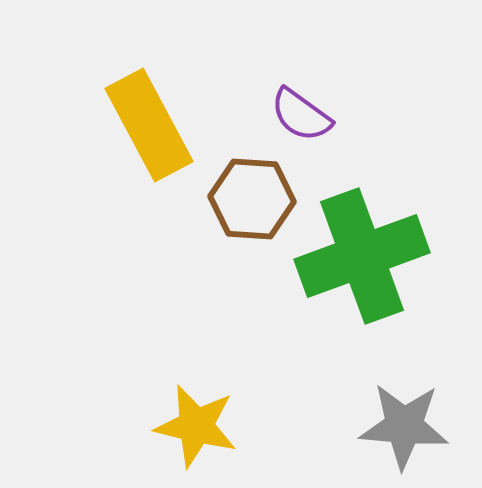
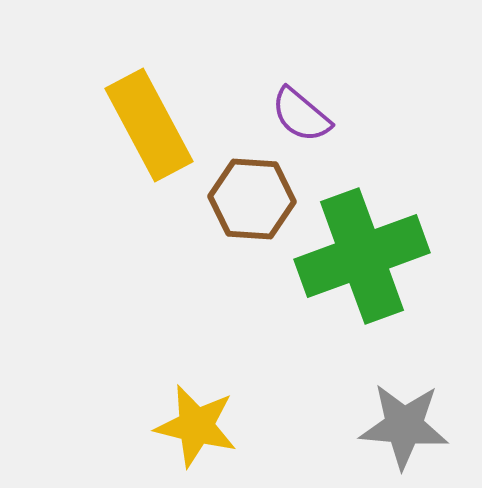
purple semicircle: rotated 4 degrees clockwise
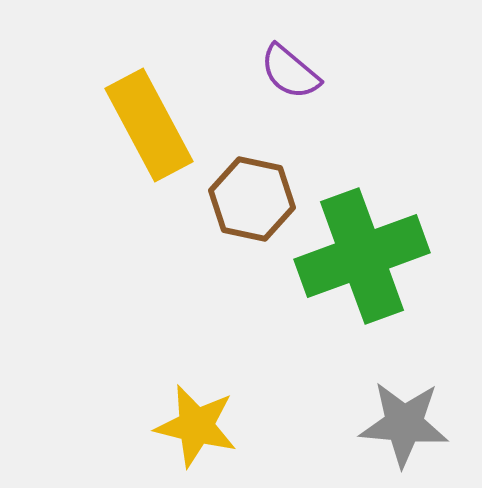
purple semicircle: moved 11 px left, 43 px up
brown hexagon: rotated 8 degrees clockwise
gray star: moved 2 px up
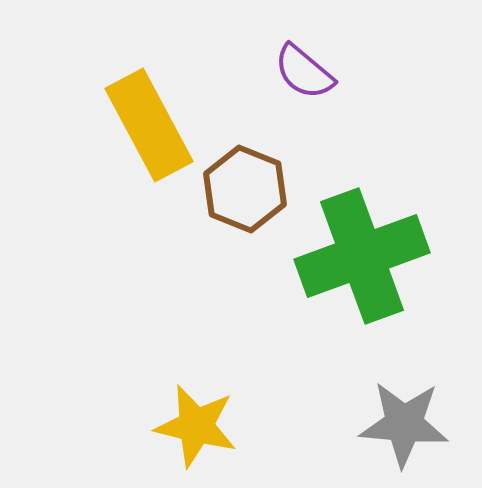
purple semicircle: moved 14 px right
brown hexagon: moved 7 px left, 10 px up; rotated 10 degrees clockwise
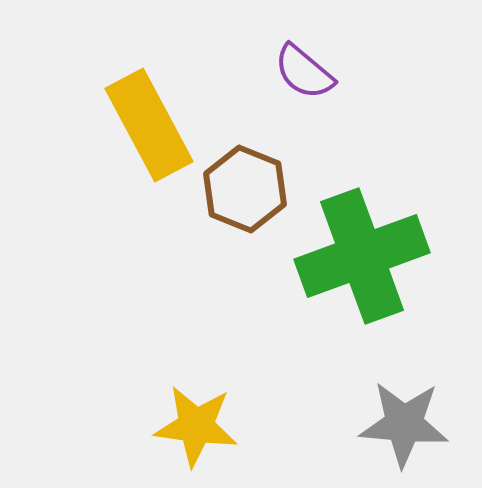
yellow star: rotated 6 degrees counterclockwise
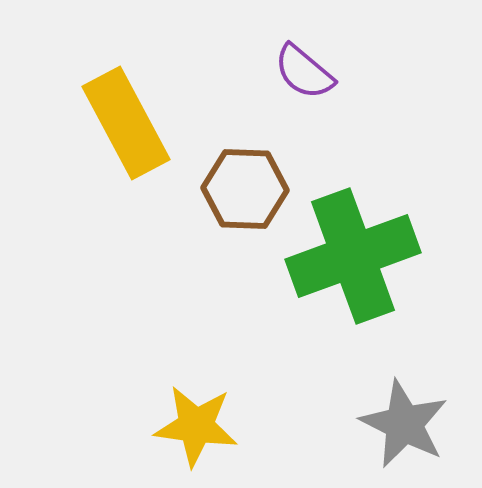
yellow rectangle: moved 23 px left, 2 px up
brown hexagon: rotated 20 degrees counterclockwise
green cross: moved 9 px left
gray star: rotated 22 degrees clockwise
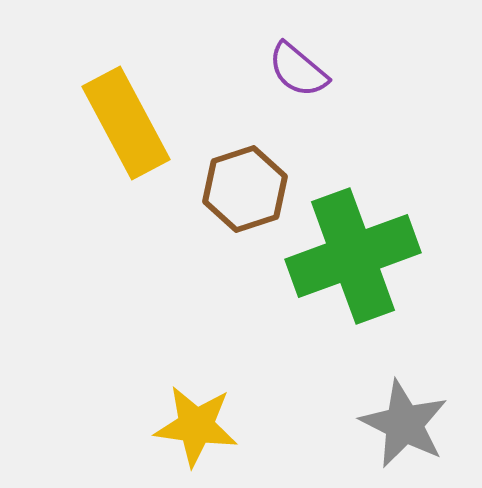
purple semicircle: moved 6 px left, 2 px up
brown hexagon: rotated 20 degrees counterclockwise
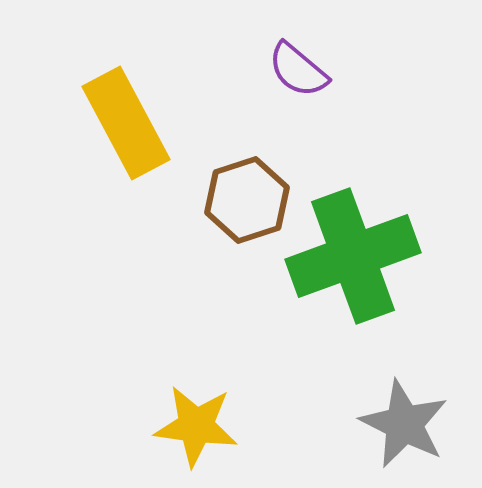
brown hexagon: moved 2 px right, 11 px down
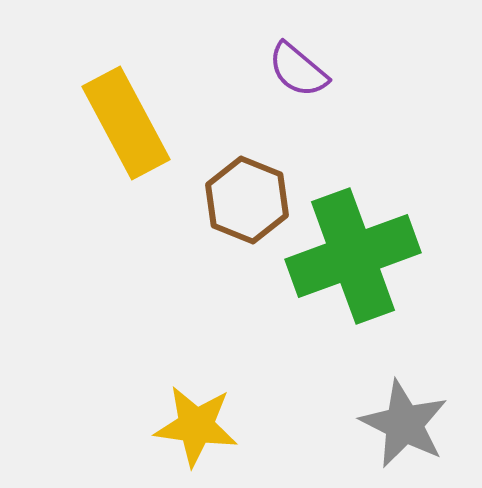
brown hexagon: rotated 20 degrees counterclockwise
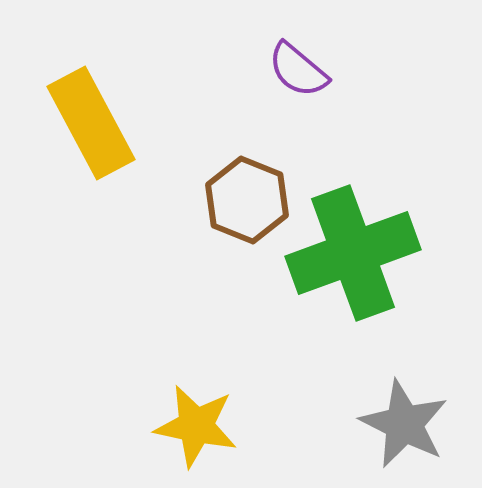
yellow rectangle: moved 35 px left
green cross: moved 3 px up
yellow star: rotated 4 degrees clockwise
